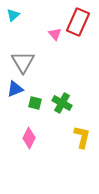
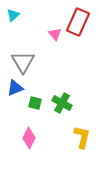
blue triangle: moved 1 px up
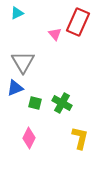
cyan triangle: moved 4 px right, 2 px up; rotated 16 degrees clockwise
yellow L-shape: moved 2 px left, 1 px down
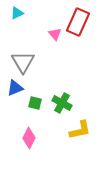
yellow L-shape: moved 8 px up; rotated 65 degrees clockwise
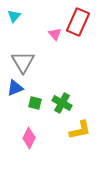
cyan triangle: moved 3 px left, 3 px down; rotated 24 degrees counterclockwise
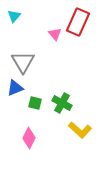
yellow L-shape: rotated 55 degrees clockwise
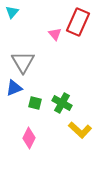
cyan triangle: moved 2 px left, 4 px up
blue triangle: moved 1 px left
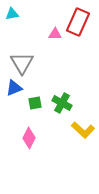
cyan triangle: moved 2 px down; rotated 40 degrees clockwise
pink triangle: rotated 48 degrees counterclockwise
gray triangle: moved 1 px left, 1 px down
green square: rotated 24 degrees counterclockwise
yellow L-shape: moved 3 px right
